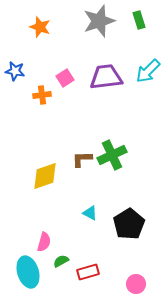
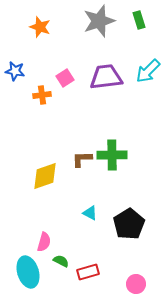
green cross: rotated 24 degrees clockwise
green semicircle: rotated 56 degrees clockwise
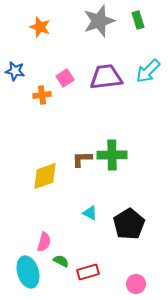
green rectangle: moved 1 px left
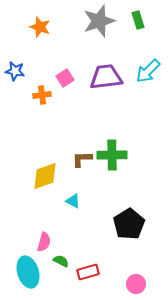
cyan triangle: moved 17 px left, 12 px up
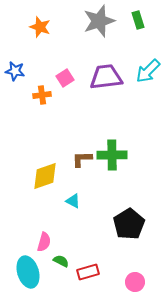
pink circle: moved 1 px left, 2 px up
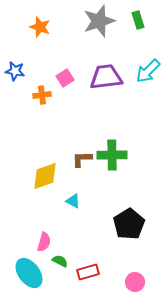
green semicircle: moved 1 px left
cyan ellipse: moved 1 px right, 1 px down; rotated 20 degrees counterclockwise
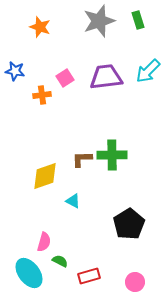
red rectangle: moved 1 px right, 4 px down
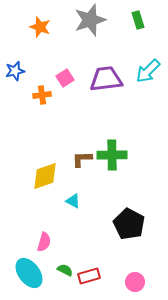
gray star: moved 9 px left, 1 px up
blue star: rotated 24 degrees counterclockwise
purple trapezoid: moved 2 px down
black pentagon: rotated 12 degrees counterclockwise
green semicircle: moved 5 px right, 9 px down
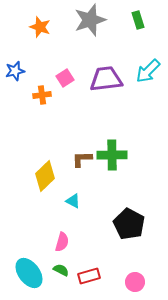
yellow diamond: rotated 24 degrees counterclockwise
pink semicircle: moved 18 px right
green semicircle: moved 4 px left
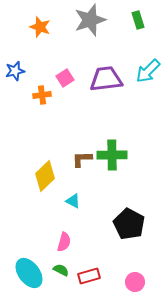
pink semicircle: moved 2 px right
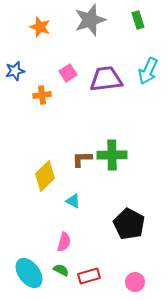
cyan arrow: rotated 20 degrees counterclockwise
pink square: moved 3 px right, 5 px up
